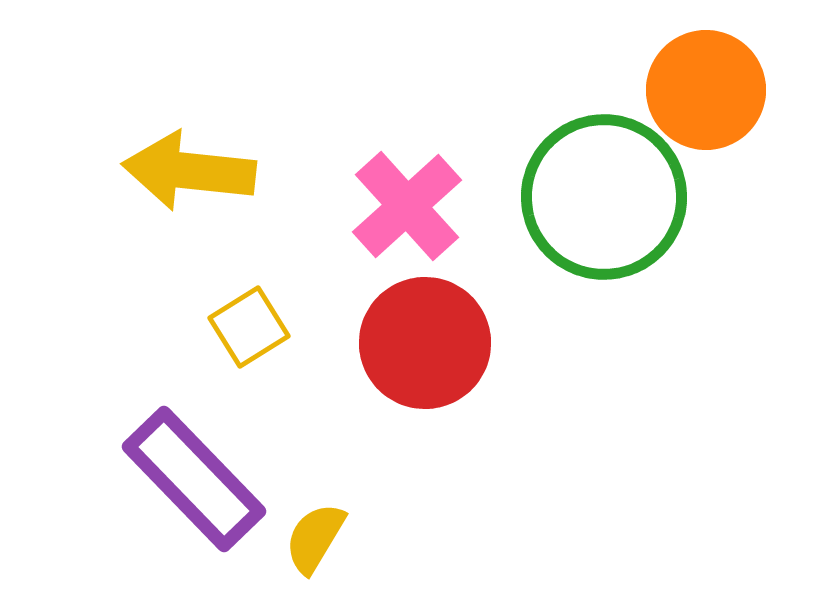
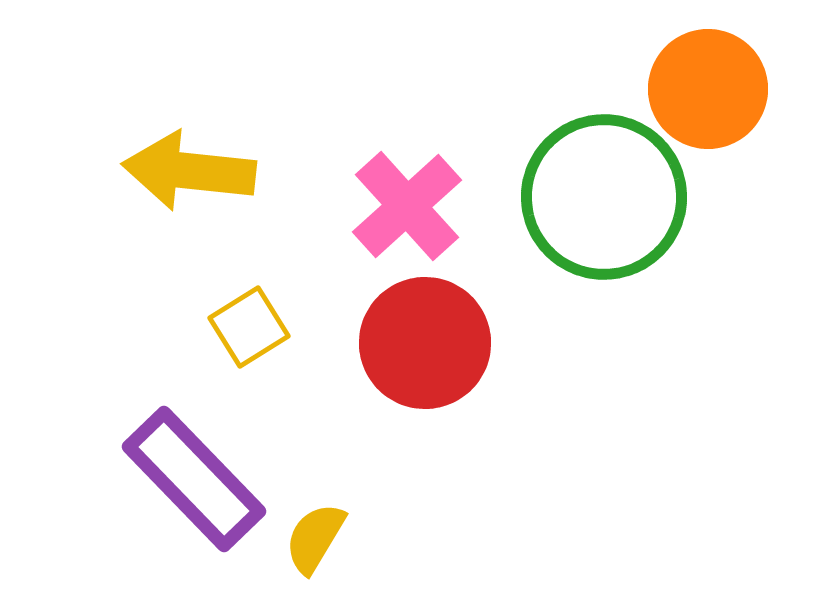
orange circle: moved 2 px right, 1 px up
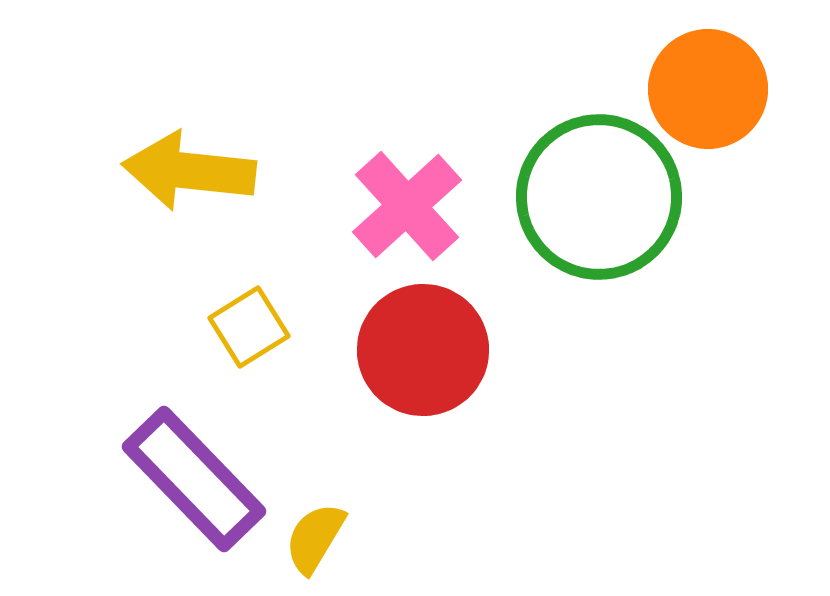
green circle: moved 5 px left
red circle: moved 2 px left, 7 px down
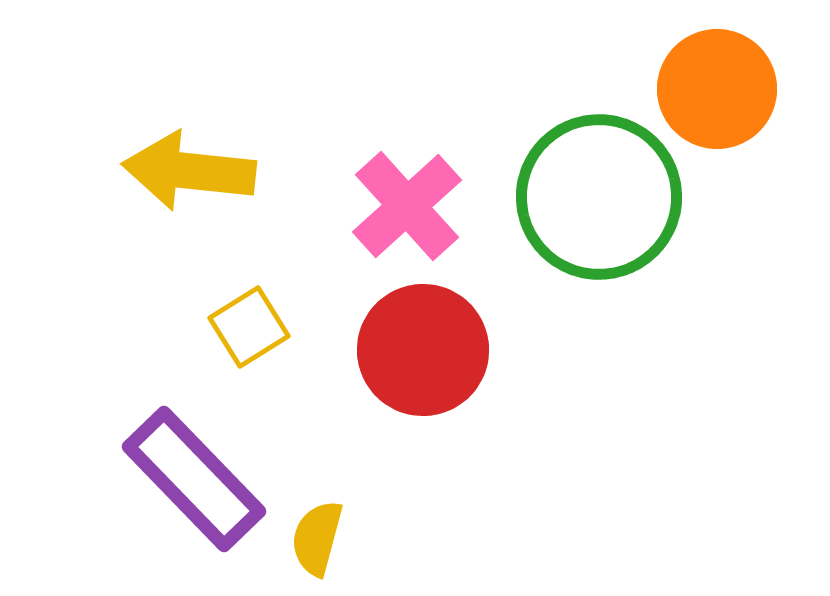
orange circle: moved 9 px right
yellow semicircle: moved 2 px right; rotated 16 degrees counterclockwise
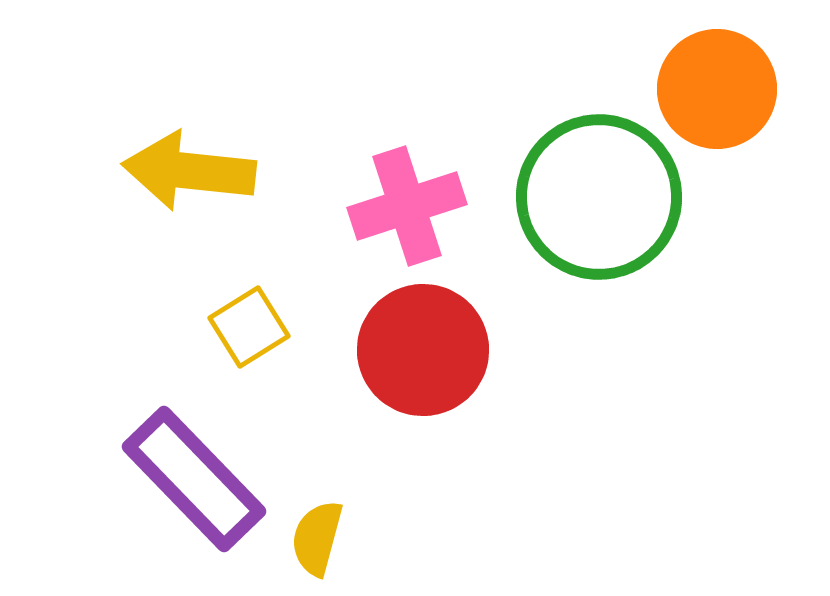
pink cross: rotated 24 degrees clockwise
